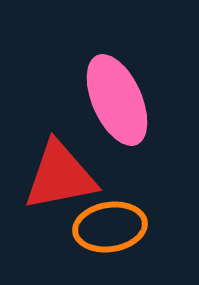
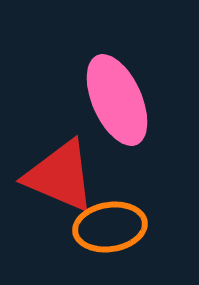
red triangle: rotated 34 degrees clockwise
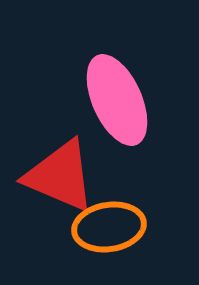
orange ellipse: moved 1 px left
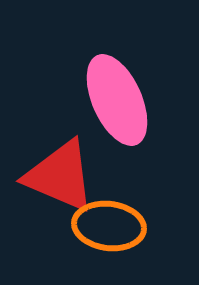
orange ellipse: moved 1 px up; rotated 16 degrees clockwise
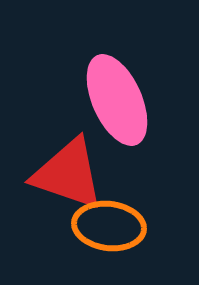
red triangle: moved 8 px right, 2 px up; rotated 4 degrees counterclockwise
